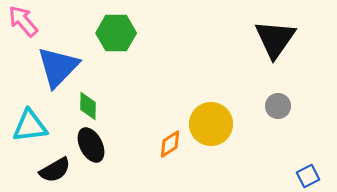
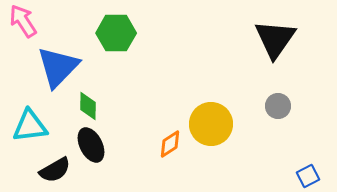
pink arrow: rotated 8 degrees clockwise
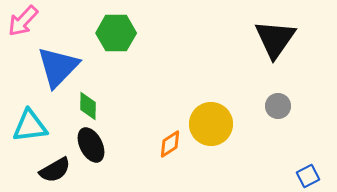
pink arrow: rotated 104 degrees counterclockwise
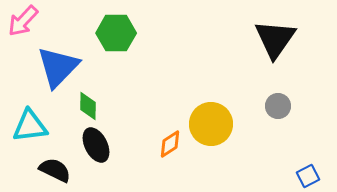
black ellipse: moved 5 px right
black semicircle: rotated 124 degrees counterclockwise
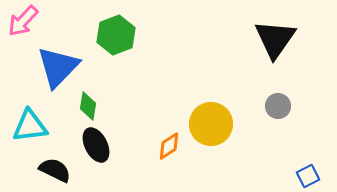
green hexagon: moved 2 px down; rotated 21 degrees counterclockwise
green diamond: rotated 8 degrees clockwise
orange diamond: moved 1 px left, 2 px down
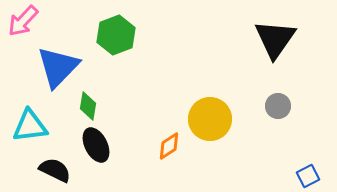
yellow circle: moved 1 px left, 5 px up
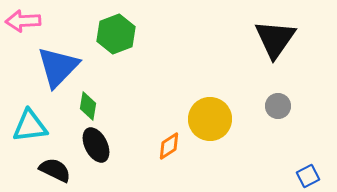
pink arrow: rotated 44 degrees clockwise
green hexagon: moved 1 px up
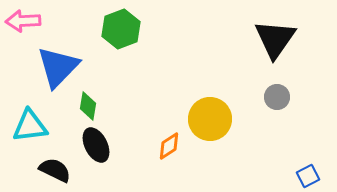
green hexagon: moved 5 px right, 5 px up
gray circle: moved 1 px left, 9 px up
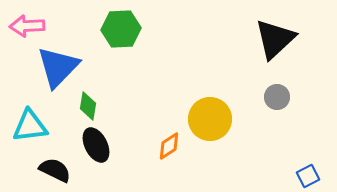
pink arrow: moved 4 px right, 5 px down
green hexagon: rotated 18 degrees clockwise
black triangle: rotated 12 degrees clockwise
